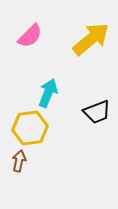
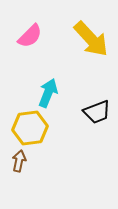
yellow arrow: rotated 87 degrees clockwise
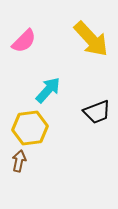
pink semicircle: moved 6 px left, 5 px down
cyan arrow: moved 3 px up; rotated 20 degrees clockwise
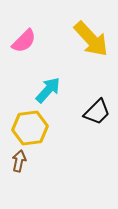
black trapezoid: rotated 24 degrees counterclockwise
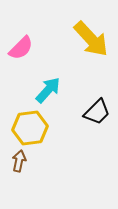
pink semicircle: moved 3 px left, 7 px down
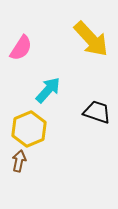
pink semicircle: rotated 12 degrees counterclockwise
black trapezoid: rotated 116 degrees counterclockwise
yellow hexagon: moved 1 px left, 1 px down; rotated 16 degrees counterclockwise
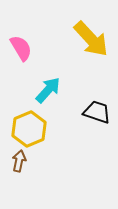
pink semicircle: rotated 64 degrees counterclockwise
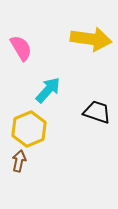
yellow arrow: rotated 39 degrees counterclockwise
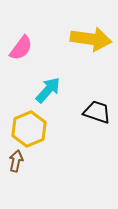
pink semicircle: rotated 68 degrees clockwise
brown arrow: moved 3 px left
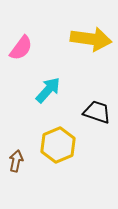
yellow hexagon: moved 29 px right, 16 px down
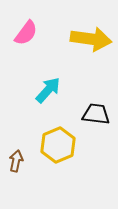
pink semicircle: moved 5 px right, 15 px up
black trapezoid: moved 1 px left, 2 px down; rotated 12 degrees counterclockwise
